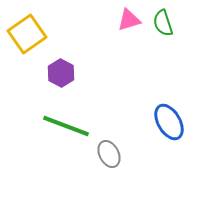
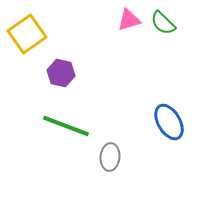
green semicircle: rotated 28 degrees counterclockwise
purple hexagon: rotated 16 degrees counterclockwise
gray ellipse: moved 1 px right, 3 px down; rotated 32 degrees clockwise
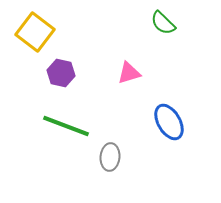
pink triangle: moved 53 px down
yellow square: moved 8 px right, 2 px up; rotated 18 degrees counterclockwise
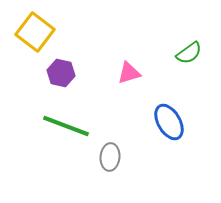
green semicircle: moved 26 px right, 30 px down; rotated 80 degrees counterclockwise
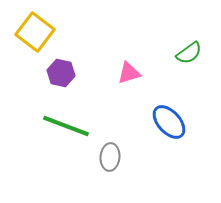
blue ellipse: rotated 12 degrees counterclockwise
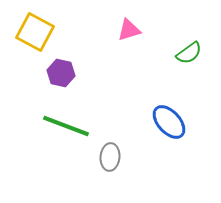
yellow square: rotated 9 degrees counterclockwise
pink triangle: moved 43 px up
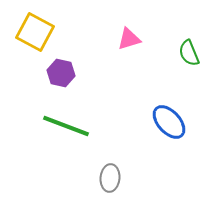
pink triangle: moved 9 px down
green semicircle: rotated 104 degrees clockwise
gray ellipse: moved 21 px down
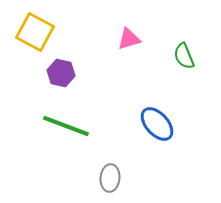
green semicircle: moved 5 px left, 3 px down
blue ellipse: moved 12 px left, 2 px down
